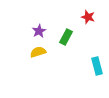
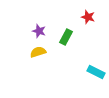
purple star: rotated 24 degrees counterclockwise
cyan rectangle: moved 1 px left, 6 px down; rotated 48 degrees counterclockwise
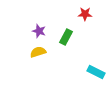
red star: moved 3 px left, 3 px up; rotated 16 degrees counterclockwise
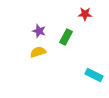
cyan rectangle: moved 2 px left, 3 px down
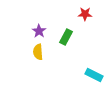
purple star: rotated 16 degrees clockwise
yellow semicircle: rotated 77 degrees counterclockwise
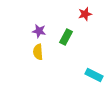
red star: rotated 16 degrees counterclockwise
purple star: rotated 24 degrees counterclockwise
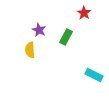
red star: moved 1 px left, 1 px up; rotated 24 degrees counterclockwise
purple star: moved 1 px up; rotated 16 degrees clockwise
yellow semicircle: moved 8 px left, 2 px up
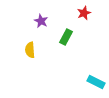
red star: rotated 16 degrees clockwise
purple star: moved 2 px right, 9 px up
cyan rectangle: moved 2 px right, 7 px down
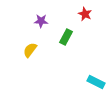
red star: moved 1 px right, 1 px down; rotated 24 degrees counterclockwise
purple star: rotated 24 degrees counterclockwise
yellow semicircle: rotated 42 degrees clockwise
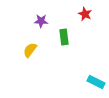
green rectangle: moved 2 px left; rotated 35 degrees counterclockwise
